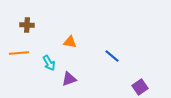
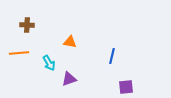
blue line: rotated 63 degrees clockwise
purple square: moved 14 px left; rotated 28 degrees clockwise
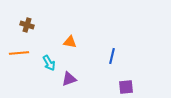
brown cross: rotated 16 degrees clockwise
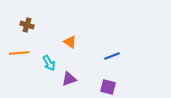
orange triangle: rotated 24 degrees clockwise
blue line: rotated 56 degrees clockwise
purple square: moved 18 px left; rotated 21 degrees clockwise
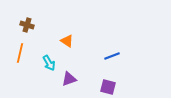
orange triangle: moved 3 px left, 1 px up
orange line: moved 1 px right; rotated 72 degrees counterclockwise
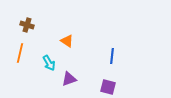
blue line: rotated 63 degrees counterclockwise
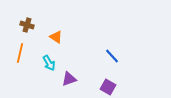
orange triangle: moved 11 px left, 4 px up
blue line: rotated 49 degrees counterclockwise
purple square: rotated 14 degrees clockwise
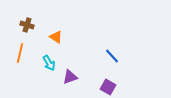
purple triangle: moved 1 px right, 2 px up
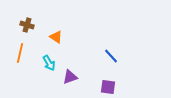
blue line: moved 1 px left
purple square: rotated 21 degrees counterclockwise
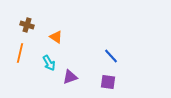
purple square: moved 5 px up
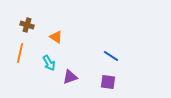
blue line: rotated 14 degrees counterclockwise
